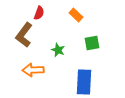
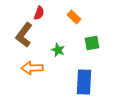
orange rectangle: moved 2 px left, 2 px down
orange arrow: moved 1 px left, 2 px up
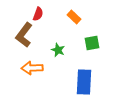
red semicircle: moved 1 px left, 1 px down
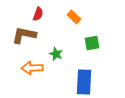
brown L-shape: rotated 65 degrees clockwise
green star: moved 2 px left, 4 px down
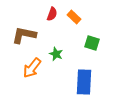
red semicircle: moved 14 px right
green square: rotated 28 degrees clockwise
orange arrow: rotated 50 degrees counterclockwise
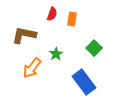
orange rectangle: moved 2 px left, 2 px down; rotated 56 degrees clockwise
green square: moved 2 px right, 5 px down; rotated 28 degrees clockwise
green star: rotated 16 degrees clockwise
blue rectangle: rotated 40 degrees counterclockwise
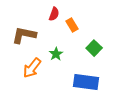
red semicircle: moved 2 px right
orange rectangle: moved 6 px down; rotated 40 degrees counterclockwise
blue rectangle: moved 2 px right; rotated 45 degrees counterclockwise
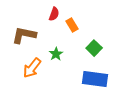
blue rectangle: moved 9 px right, 3 px up
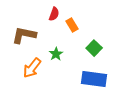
blue rectangle: moved 1 px left
